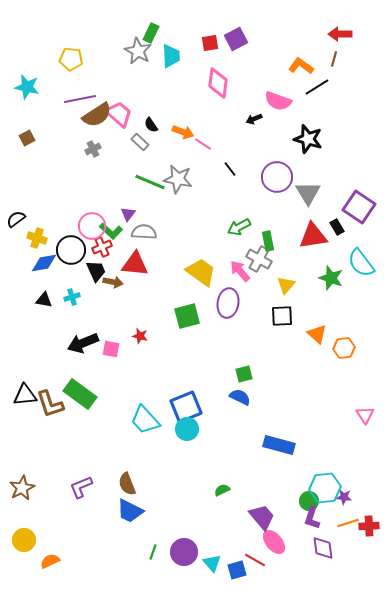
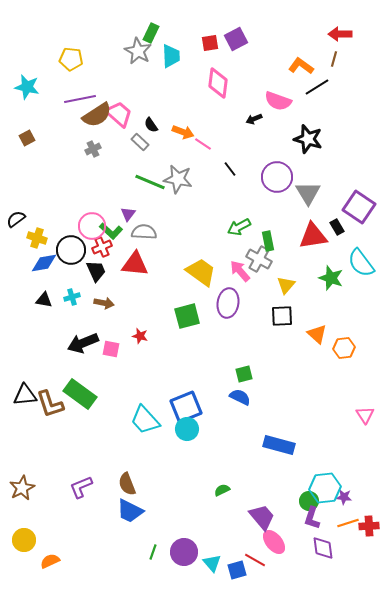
brown arrow at (113, 282): moved 9 px left, 21 px down
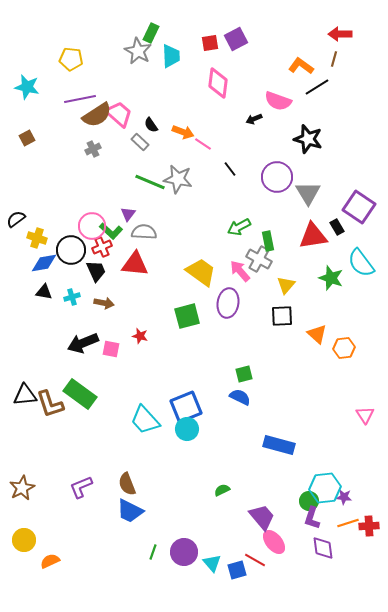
black triangle at (44, 300): moved 8 px up
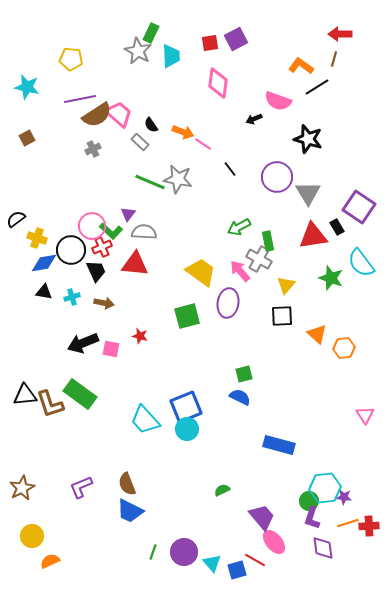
yellow circle at (24, 540): moved 8 px right, 4 px up
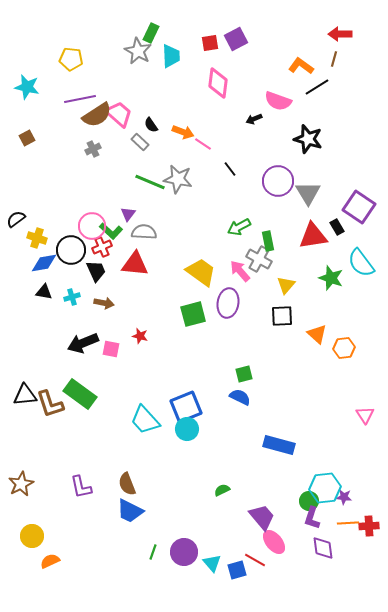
purple circle at (277, 177): moved 1 px right, 4 px down
green square at (187, 316): moved 6 px right, 2 px up
purple L-shape at (81, 487): rotated 80 degrees counterclockwise
brown star at (22, 488): moved 1 px left, 4 px up
orange line at (348, 523): rotated 15 degrees clockwise
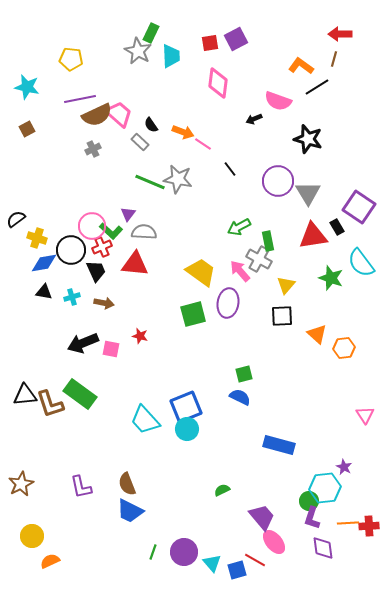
brown semicircle at (97, 115): rotated 8 degrees clockwise
brown square at (27, 138): moved 9 px up
purple star at (344, 497): moved 30 px up; rotated 21 degrees clockwise
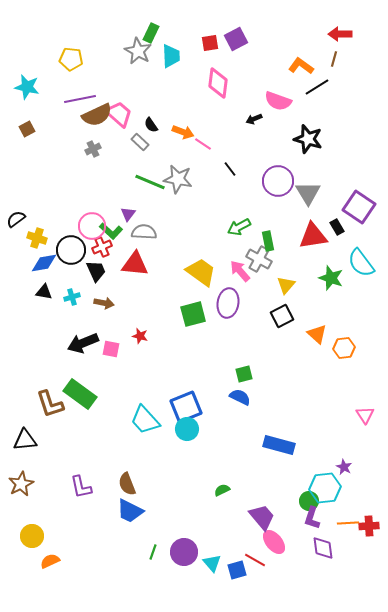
black square at (282, 316): rotated 25 degrees counterclockwise
black triangle at (25, 395): moved 45 px down
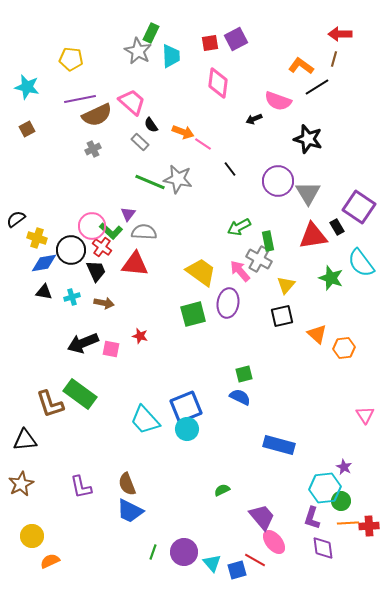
pink trapezoid at (119, 114): moved 13 px right, 12 px up
red cross at (102, 247): rotated 30 degrees counterclockwise
black square at (282, 316): rotated 15 degrees clockwise
green circle at (309, 501): moved 32 px right
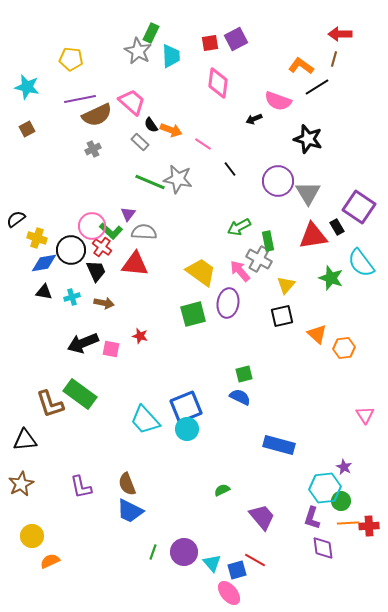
orange arrow at (183, 132): moved 12 px left, 2 px up
pink ellipse at (274, 542): moved 45 px left, 51 px down
